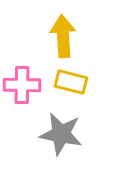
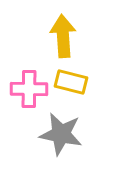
pink cross: moved 7 px right, 4 px down
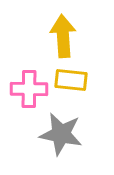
yellow rectangle: moved 2 px up; rotated 8 degrees counterclockwise
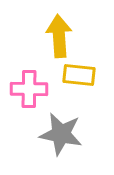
yellow arrow: moved 4 px left
yellow rectangle: moved 8 px right, 5 px up
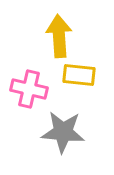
pink cross: rotated 12 degrees clockwise
gray star: moved 2 px right, 2 px up; rotated 6 degrees counterclockwise
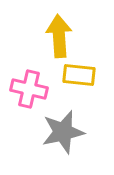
gray star: rotated 18 degrees counterclockwise
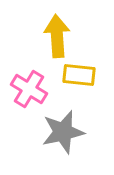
yellow arrow: moved 2 px left
pink cross: rotated 18 degrees clockwise
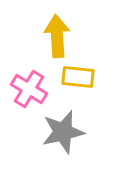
yellow rectangle: moved 1 px left, 2 px down
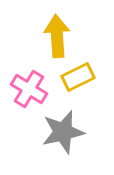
yellow rectangle: rotated 32 degrees counterclockwise
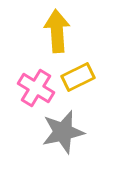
yellow arrow: moved 5 px up
pink cross: moved 7 px right, 1 px up
